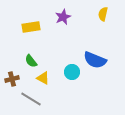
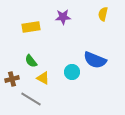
purple star: rotated 21 degrees clockwise
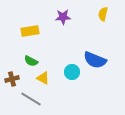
yellow rectangle: moved 1 px left, 4 px down
green semicircle: rotated 24 degrees counterclockwise
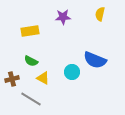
yellow semicircle: moved 3 px left
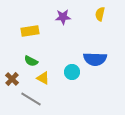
blue semicircle: moved 1 px up; rotated 20 degrees counterclockwise
brown cross: rotated 32 degrees counterclockwise
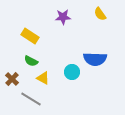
yellow semicircle: rotated 48 degrees counterclockwise
yellow rectangle: moved 5 px down; rotated 42 degrees clockwise
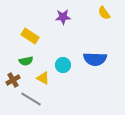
yellow semicircle: moved 4 px right, 1 px up
green semicircle: moved 5 px left; rotated 40 degrees counterclockwise
cyan circle: moved 9 px left, 7 px up
brown cross: moved 1 px right, 1 px down; rotated 16 degrees clockwise
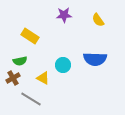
yellow semicircle: moved 6 px left, 7 px down
purple star: moved 1 px right, 2 px up
green semicircle: moved 6 px left
brown cross: moved 2 px up
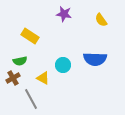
purple star: moved 1 px up; rotated 14 degrees clockwise
yellow semicircle: moved 3 px right
gray line: rotated 30 degrees clockwise
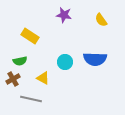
purple star: moved 1 px down
cyan circle: moved 2 px right, 3 px up
brown cross: moved 1 px down
gray line: rotated 50 degrees counterclockwise
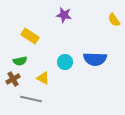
yellow semicircle: moved 13 px right
